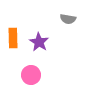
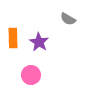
gray semicircle: rotated 21 degrees clockwise
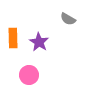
pink circle: moved 2 px left
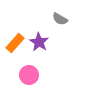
gray semicircle: moved 8 px left
orange rectangle: moved 2 px right, 5 px down; rotated 42 degrees clockwise
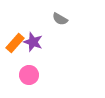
purple star: moved 6 px left; rotated 12 degrees counterclockwise
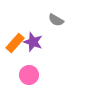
gray semicircle: moved 4 px left, 1 px down
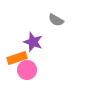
orange rectangle: moved 2 px right, 15 px down; rotated 30 degrees clockwise
pink circle: moved 2 px left, 5 px up
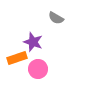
gray semicircle: moved 2 px up
pink circle: moved 11 px right, 1 px up
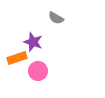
pink circle: moved 2 px down
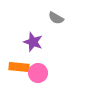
orange rectangle: moved 2 px right, 9 px down; rotated 24 degrees clockwise
pink circle: moved 2 px down
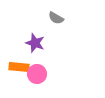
purple star: moved 2 px right, 1 px down
pink circle: moved 1 px left, 1 px down
